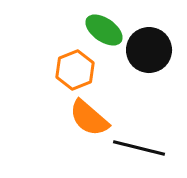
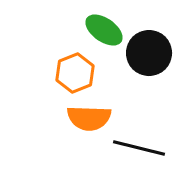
black circle: moved 3 px down
orange hexagon: moved 3 px down
orange semicircle: rotated 39 degrees counterclockwise
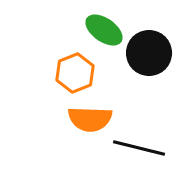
orange semicircle: moved 1 px right, 1 px down
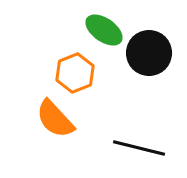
orange semicircle: moved 35 px left; rotated 45 degrees clockwise
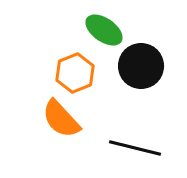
black circle: moved 8 px left, 13 px down
orange semicircle: moved 6 px right
black line: moved 4 px left
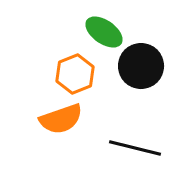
green ellipse: moved 2 px down
orange hexagon: moved 1 px down
orange semicircle: rotated 66 degrees counterclockwise
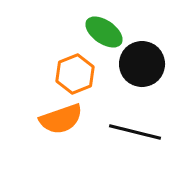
black circle: moved 1 px right, 2 px up
black line: moved 16 px up
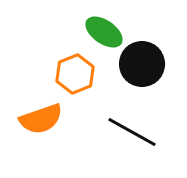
orange semicircle: moved 20 px left
black line: moved 3 px left; rotated 15 degrees clockwise
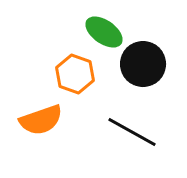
black circle: moved 1 px right
orange hexagon: rotated 18 degrees counterclockwise
orange semicircle: moved 1 px down
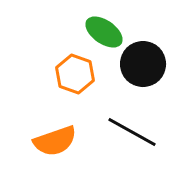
orange semicircle: moved 14 px right, 21 px down
